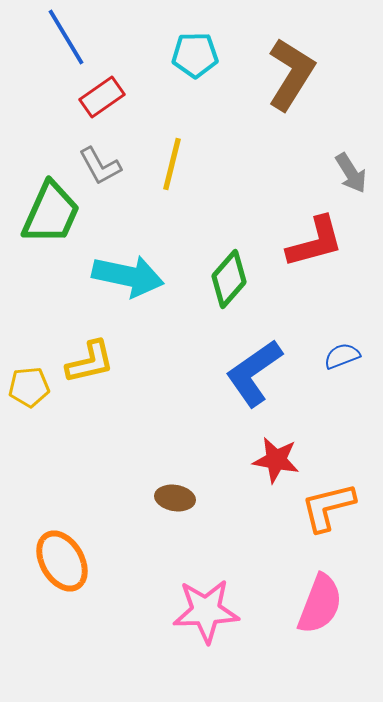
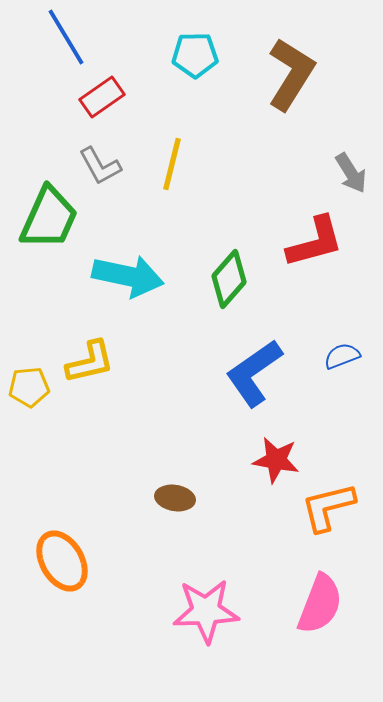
green trapezoid: moved 2 px left, 5 px down
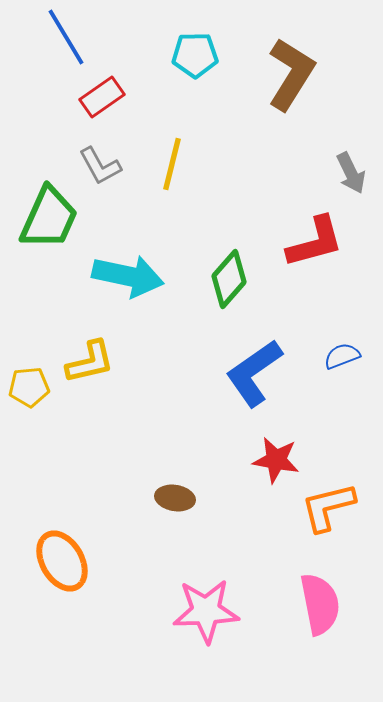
gray arrow: rotated 6 degrees clockwise
pink semicircle: rotated 32 degrees counterclockwise
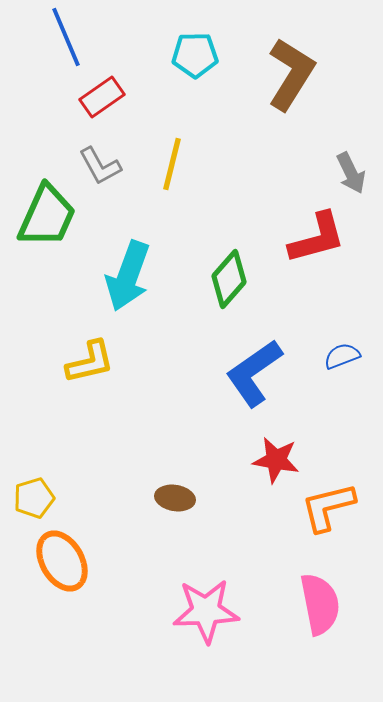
blue line: rotated 8 degrees clockwise
green trapezoid: moved 2 px left, 2 px up
red L-shape: moved 2 px right, 4 px up
cyan arrow: rotated 98 degrees clockwise
yellow pentagon: moved 5 px right, 111 px down; rotated 12 degrees counterclockwise
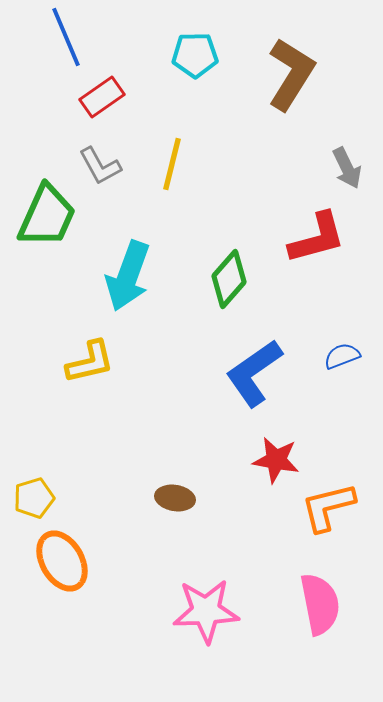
gray arrow: moved 4 px left, 5 px up
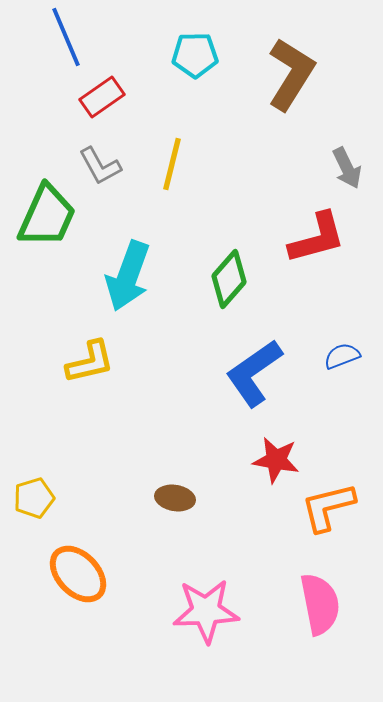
orange ellipse: moved 16 px right, 13 px down; rotated 14 degrees counterclockwise
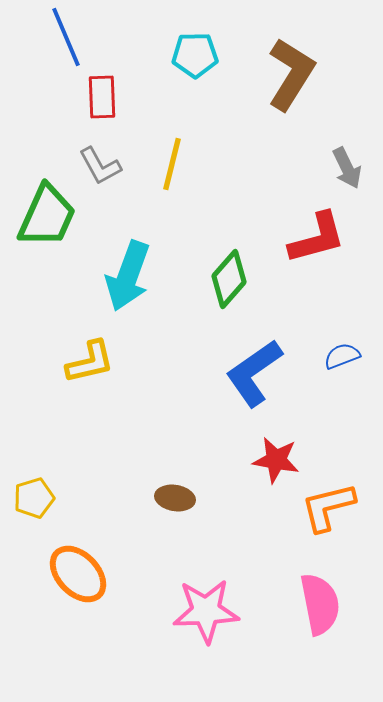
red rectangle: rotated 57 degrees counterclockwise
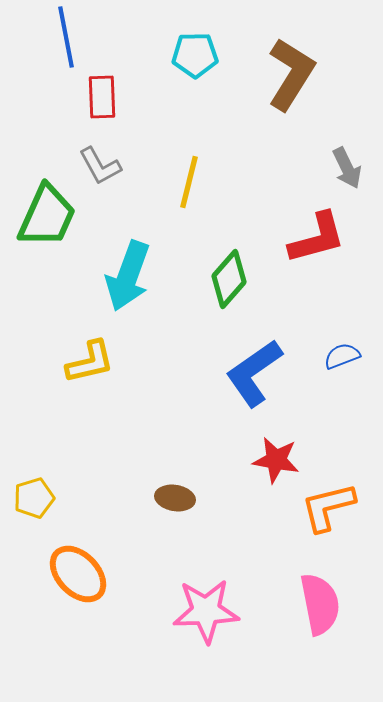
blue line: rotated 12 degrees clockwise
yellow line: moved 17 px right, 18 px down
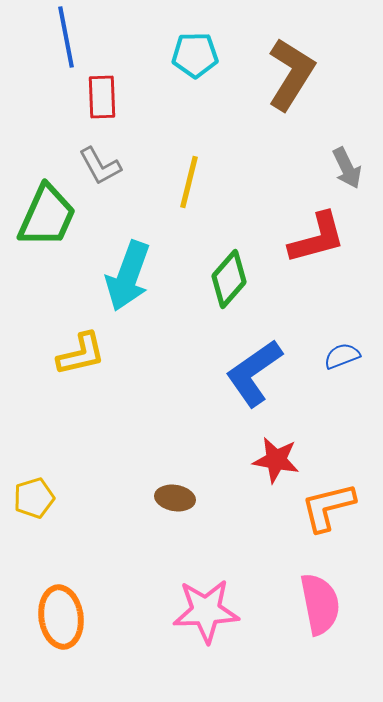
yellow L-shape: moved 9 px left, 8 px up
orange ellipse: moved 17 px left, 43 px down; rotated 36 degrees clockwise
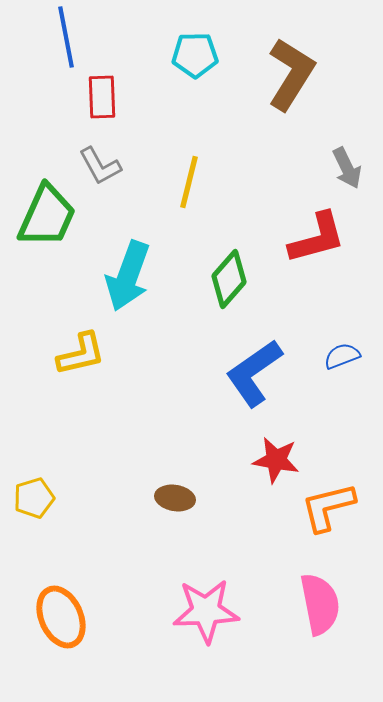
orange ellipse: rotated 16 degrees counterclockwise
